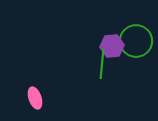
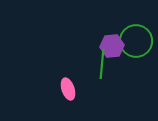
pink ellipse: moved 33 px right, 9 px up
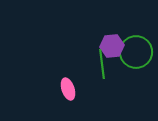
green circle: moved 11 px down
green line: rotated 12 degrees counterclockwise
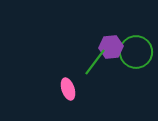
purple hexagon: moved 1 px left, 1 px down
green line: moved 7 px left, 2 px up; rotated 44 degrees clockwise
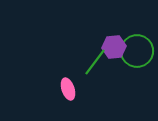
purple hexagon: moved 3 px right
green circle: moved 1 px right, 1 px up
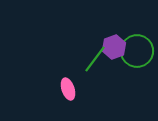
purple hexagon: rotated 15 degrees counterclockwise
green line: moved 3 px up
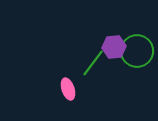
purple hexagon: rotated 15 degrees clockwise
green line: moved 2 px left, 4 px down
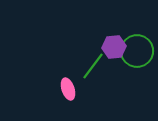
green line: moved 3 px down
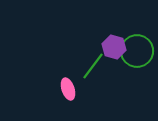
purple hexagon: rotated 20 degrees clockwise
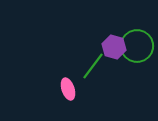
green circle: moved 5 px up
